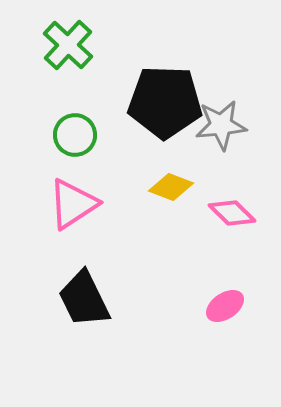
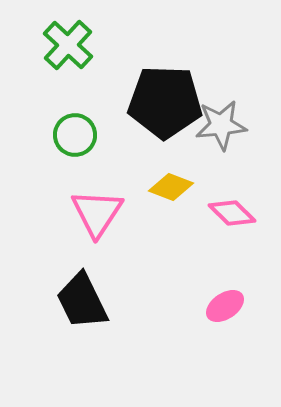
pink triangle: moved 24 px right, 9 px down; rotated 24 degrees counterclockwise
black trapezoid: moved 2 px left, 2 px down
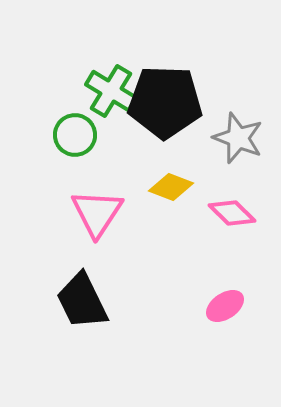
green cross: moved 43 px right, 46 px down; rotated 12 degrees counterclockwise
gray star: moved 17 px right, 13 px down; rotated 27 degrees clockwise
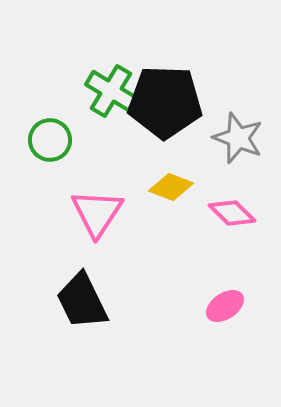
green circle: moved 25 px left, 5 px down
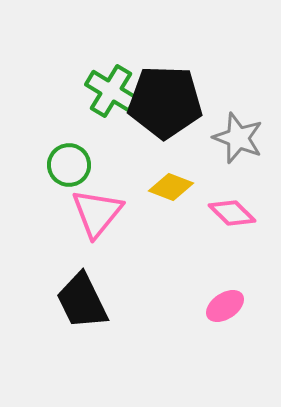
green circle: moved 19 px right, 25 px down
pink triangle: rotated 6 degrees clockwise
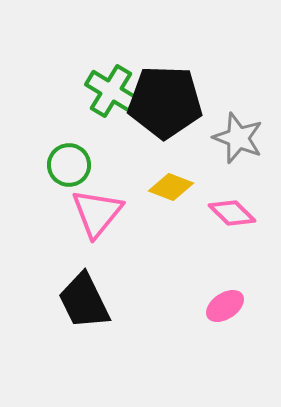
black trapezoid: moved 2 px right
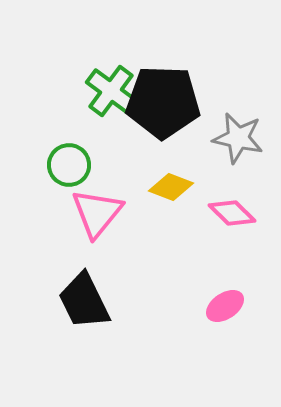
green cross: rotated 6 degrees clockwise
black pentagon: moved 2 px left
gray star: rotated 9 degrees counterclockwise
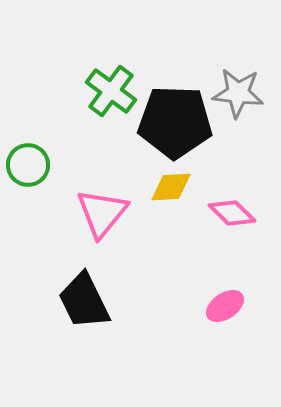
black pentagon: moved 12 px right, 20 px down
gray star: moved 45 px up; rotated 6 degrees counterclockwise
green circle: moved 41 px left
yellow diamond: rotated 24 degrees counterclockwise
pink triangle: moved 5 px right
